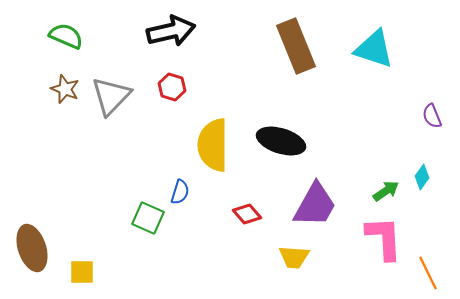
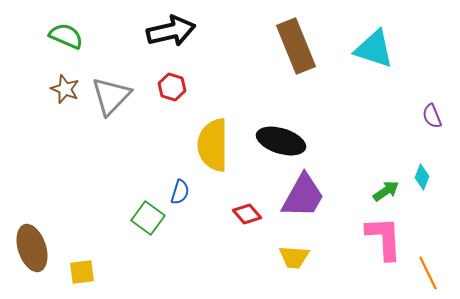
cyan diamond: rotated 15 degrees counterclockwise
purple trapezoid: moved 12 px left, 9 px up
green square: rotated 12 degrees clockwise
yellow square: rotated 8 degrees counterclockwise
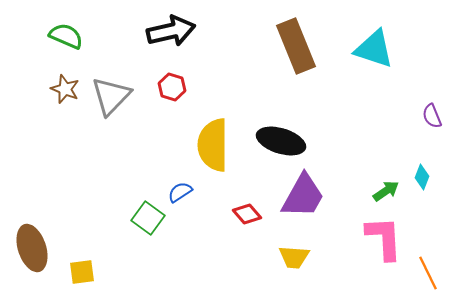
blue semicircle: rotated 140 degrees counterclockwise
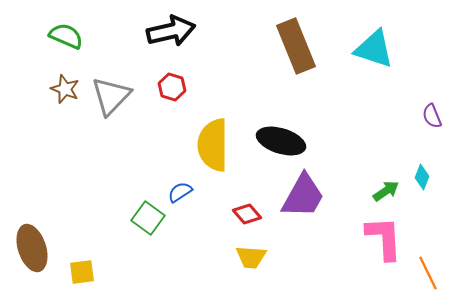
yellow trapezoid: moved 43 px left
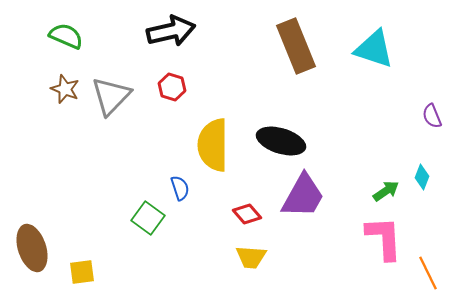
blue semicircle: moved 4 px up; rotated 105 degrees clockwise
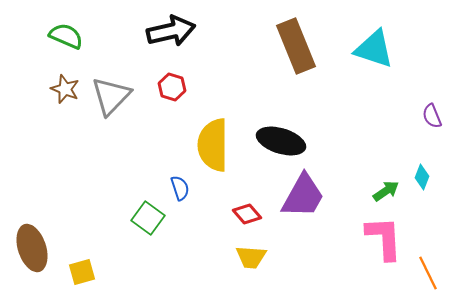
yellow square: rotated 8 degrees counterclockwise
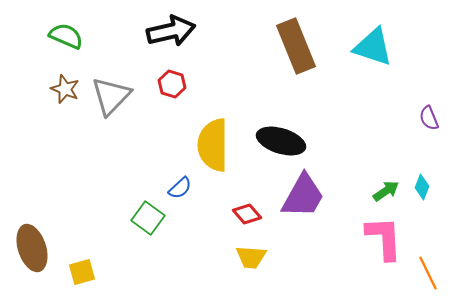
cyan triangle: moved 1 px left, 2 px up
red hexagon: moved 3 px up
purple semicircle: moved 3 px left, 2 px down
cyan diamond: moved 10 px down
blue semicircle: rotated 65 degrees clockwise
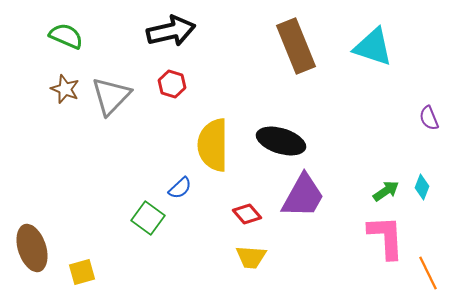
pink L-shape: moved 2 px right, 1 px up
